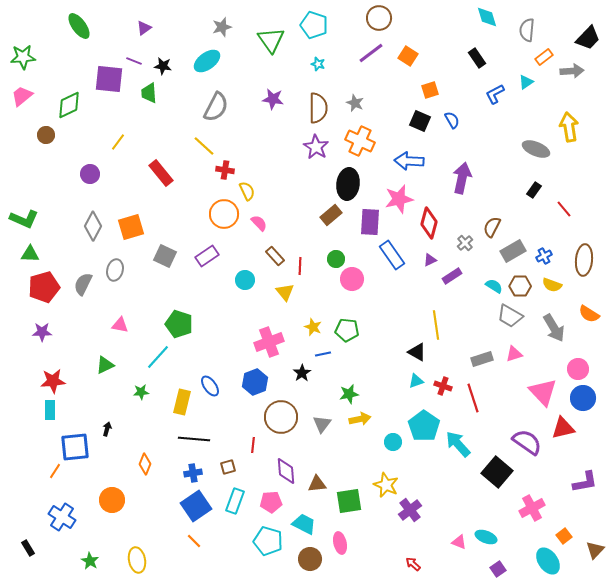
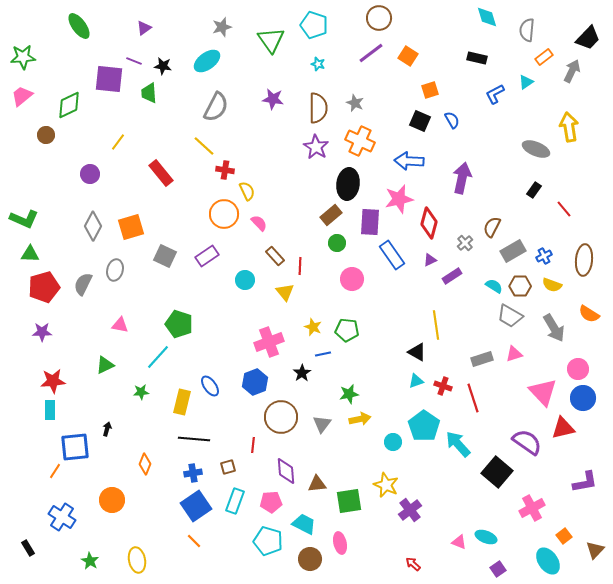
black rectangle at (477, 58): rotated 42 degrees counterclockwise
gray arrow at (572, 71): rotated 60 degrees counterclockwise
green circle at (336, 259): moved 1 px right, 16 px up
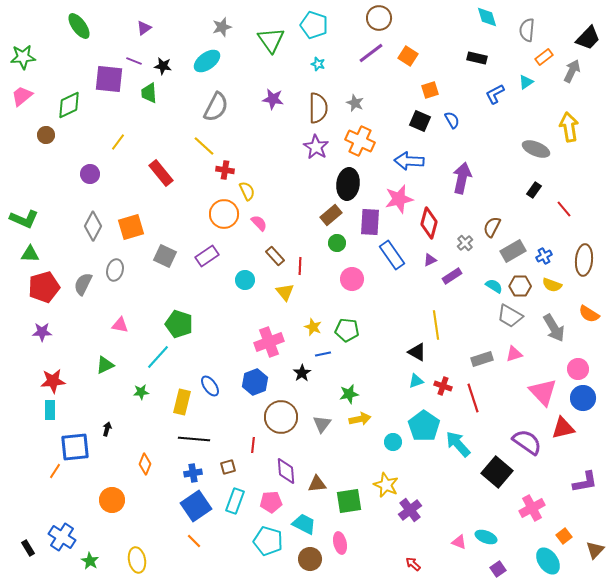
blue cross at (62, 517): moved 20 px down
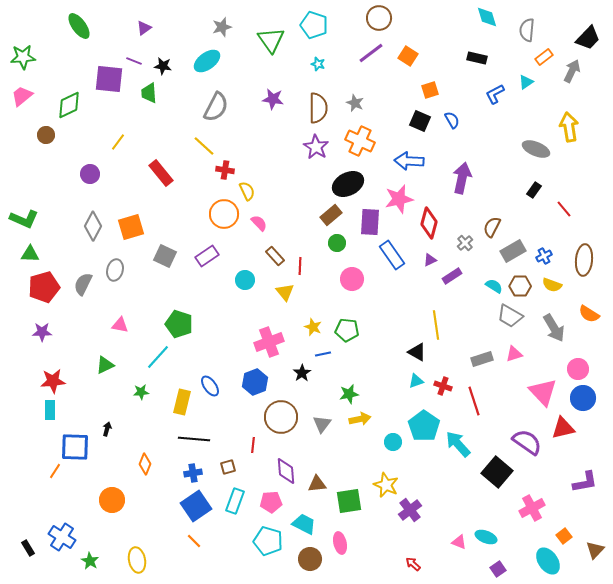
black ellipse at (348, 184): rotated 56 degrees clockwise
red line at (473, 398): moved 1 px right, 3 px down
blue square at (75, 447): rotated 8 degrees clockwise
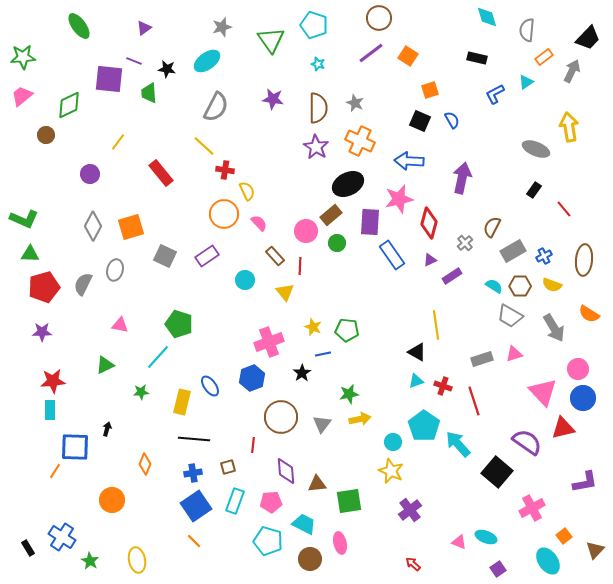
black star at (163, 66): moved 4 px right, 3 px down
pink circle at (352, 279): moved 46 px left, 48 px up
blue hexagon at (255, 382): moved 3 px left, 4 px up
yellow star at (386, 485): moved 5 px right, 14 px up
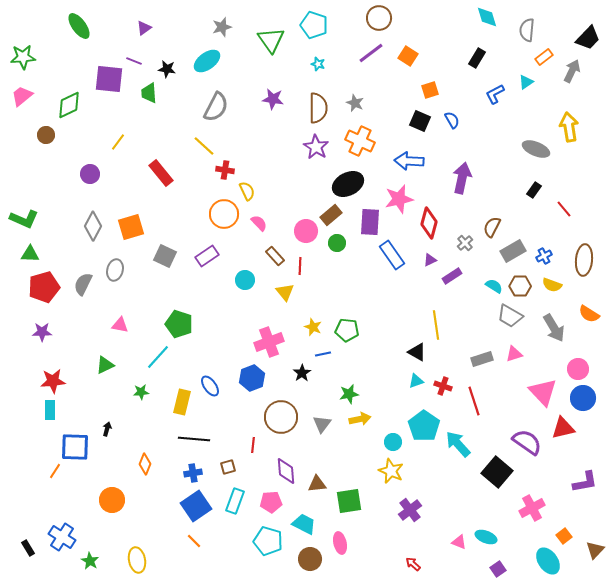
black rectangle at (477, 58): rotated 72 degrees counterclockwise
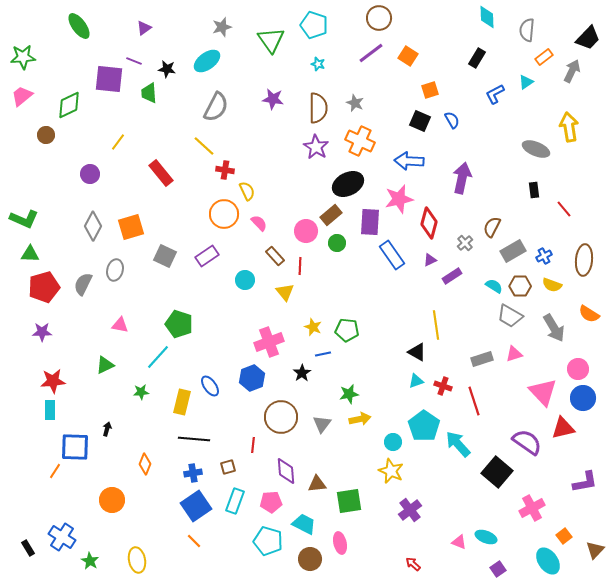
cyan diamond at (487, 17): rotated 15 degrees clockwise
black rectangle at (534, 190): rotated 42 degrees counterclockwise
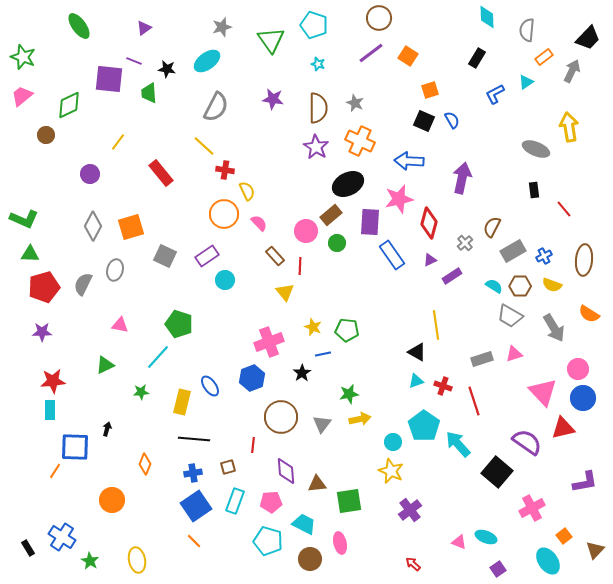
green star at (23, 57): rotated 25 degrees clockwise
black square at (420, 121): moved 4 px right
cyan circle at (245, 280): moved 20 px left
